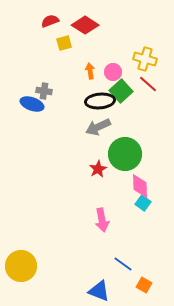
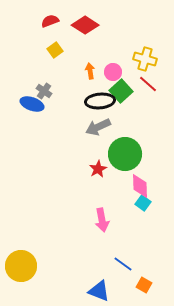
yellow square: moved 9 px left, 7 px down; rotated 21 degrees counterclockwise
gray cross: rotated 28 degrees clockwise
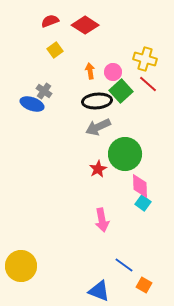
black ellipse: moved 3 px left
blue line: moved 1 px right, 1 px down
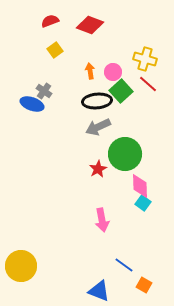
red diamond: moved 5 px right; rotated 12 degrees counterclockwise
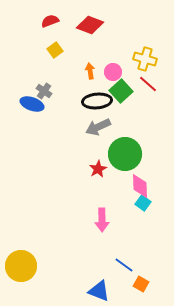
pink arrow: rotated 10 degrees clockwise
orange square: moved 3 px left, 1 px up
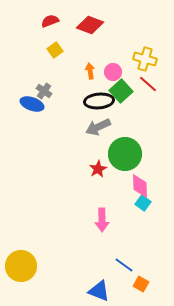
black ellipse: moved 2 px right
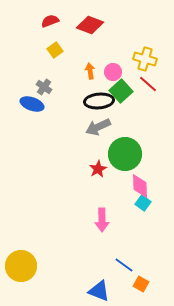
gray cross: moved 4 px up
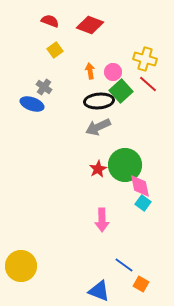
red semicircle: rotated 42 degrees clockwise
green circle: moved 11 px down
pink diamond: rotated 10 degrees counterclockwise
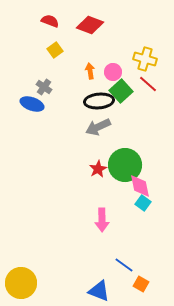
yellow circle: moved 17 px down
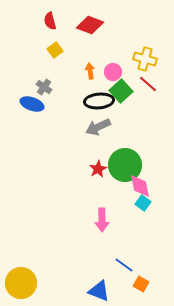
red semicircle: rotated 126 degrees counterclockwise
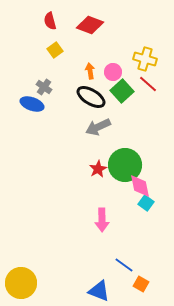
green square: moved 1 px right
black ellipse: moved 8 px left, 4 px up; rotated 36 degrees clockwise
cyan square: moved 3 px right
